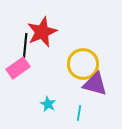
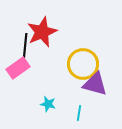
cyan star: rotated 14 degrees counterclockwise
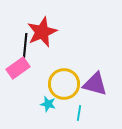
yellow circle: moved 19 px left, 20 px down
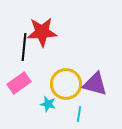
red star: rotated 20 degrees clockwise
black line: moved 1 px left
pink rectangle: moved 1 px right, 15 px down
yellow circle: moved 2 px right
cyan line: moved 1 px down
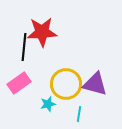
cyan star: rotated 28 degrees counterclockwise
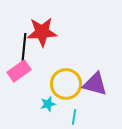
pink rectangle: moved 12 px up
cyan line: moved 5 px left, 3 px down
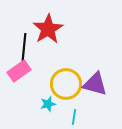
red star: moved 6 px right, 3 px up; rotated 28 degrees counterclockwise
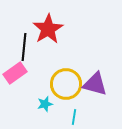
pink rectangle: moved 4 px left, 2 px down
cyan star: moved 3 px left
